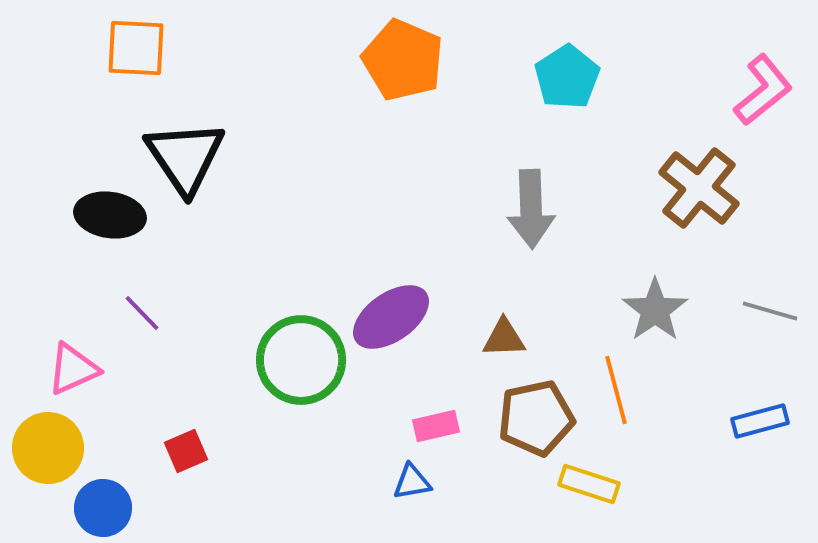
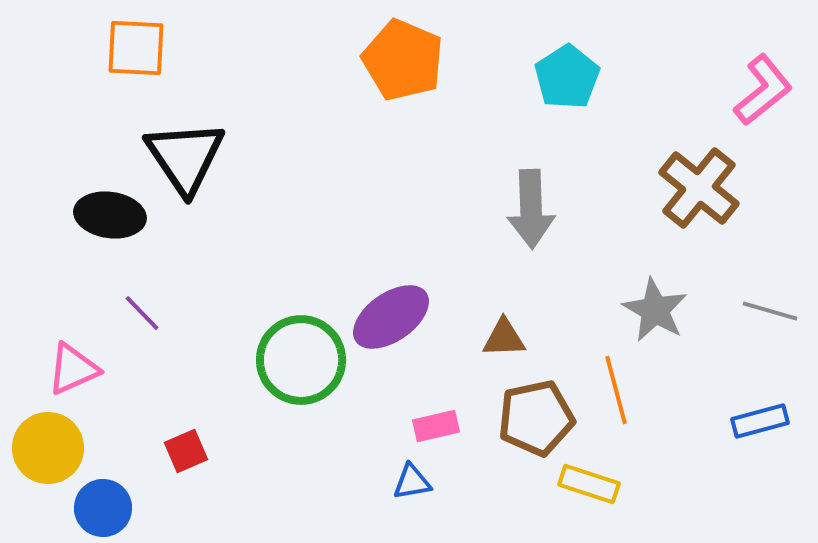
gray star: rotated 8 degrees counterclockwise
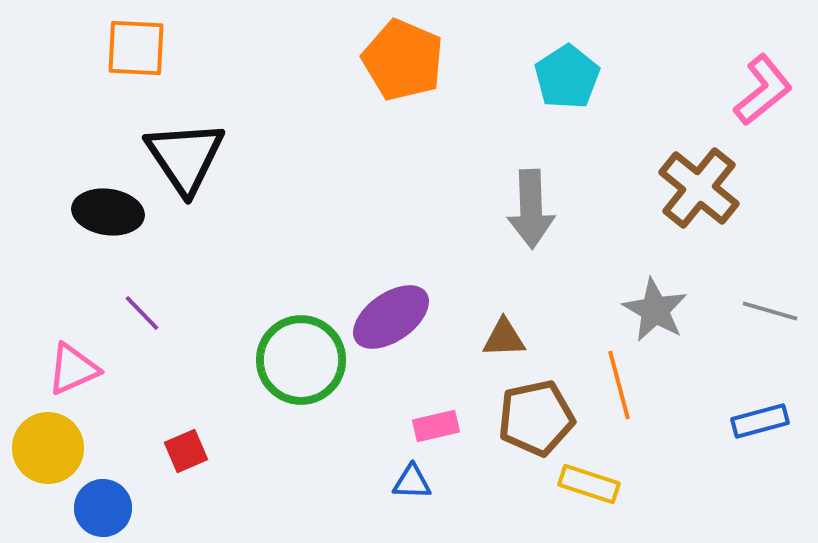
black ellipse: moved 2 px left, 3 px up
orange line: moved 3 px right, 5 px up
blue triangle: rotated 12 degrees clockwise
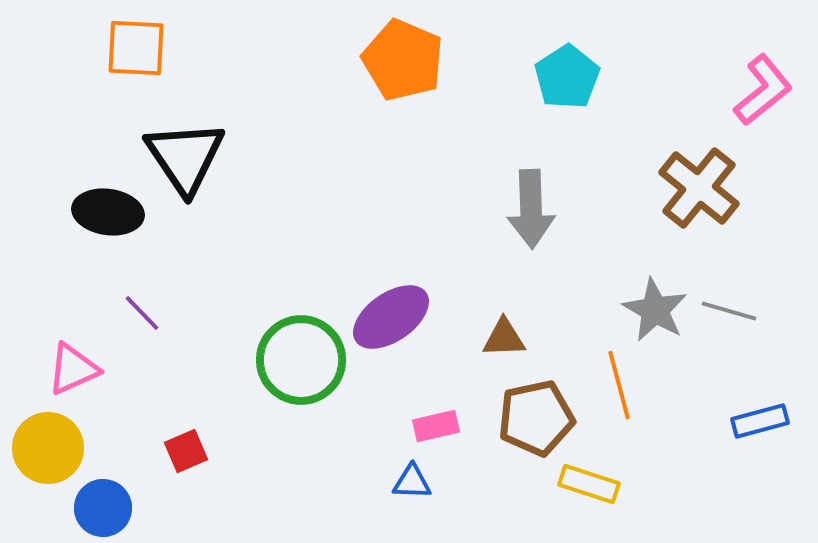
gray line: moved 41 px left
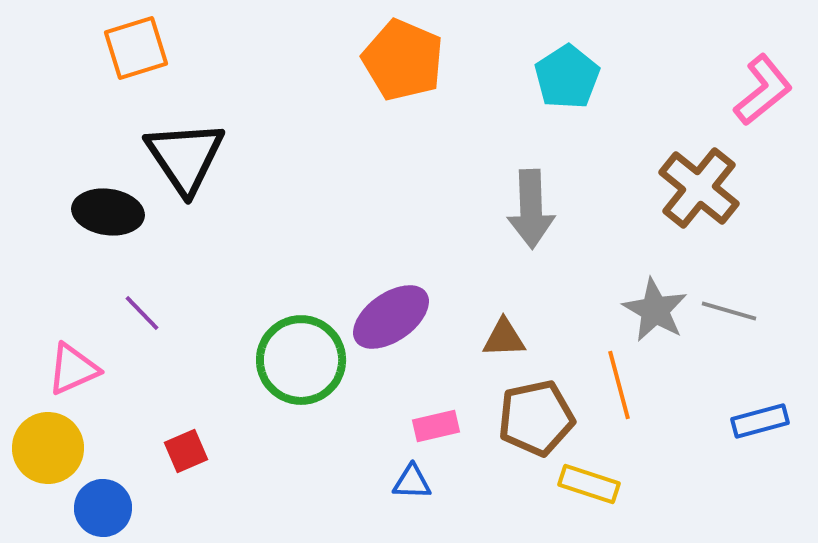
orange square: rotated 20 degrees counterclockwise
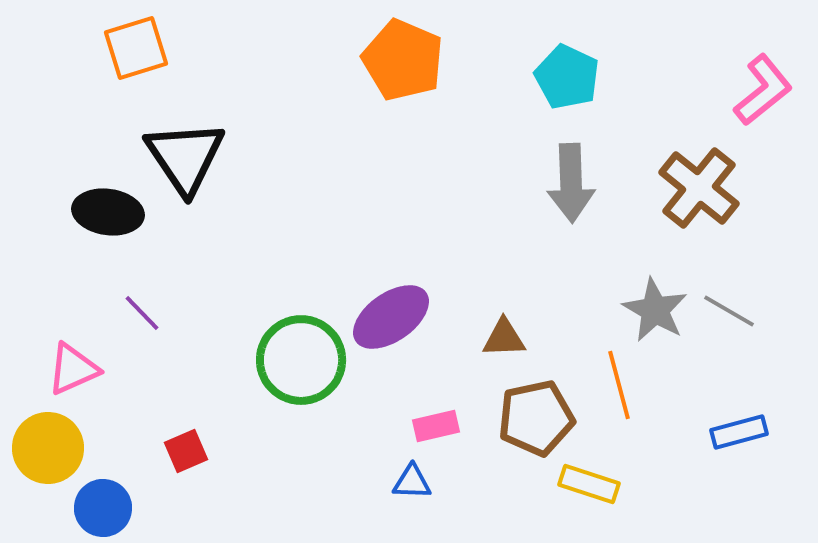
cyan pentagon: rotated 14 degrees counterclockwise
gray arrow: moved 40 px right, 26 px up
gray line: rotated 14 degrees clockwise
blue rectangle: moved 21 px left, 11 px down
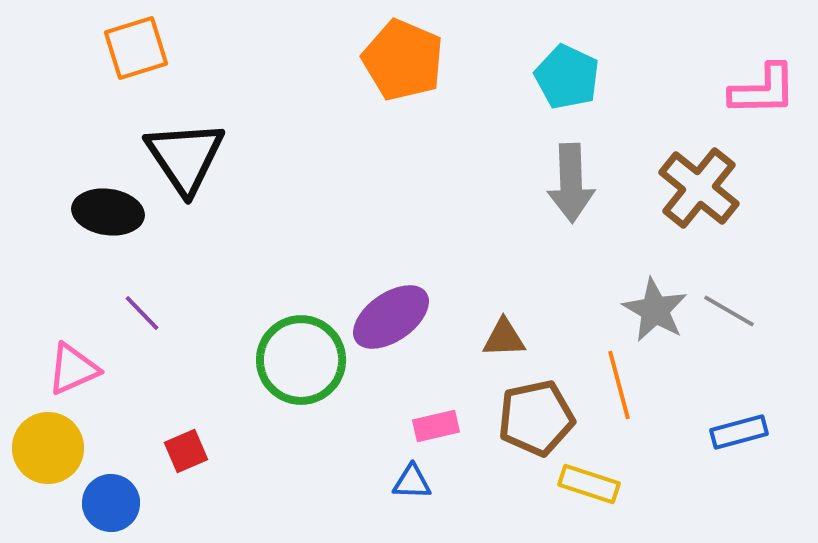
pink L-shape: rotated 38 degrees clockwise
blue circle: moved 8 px right, 5 px up
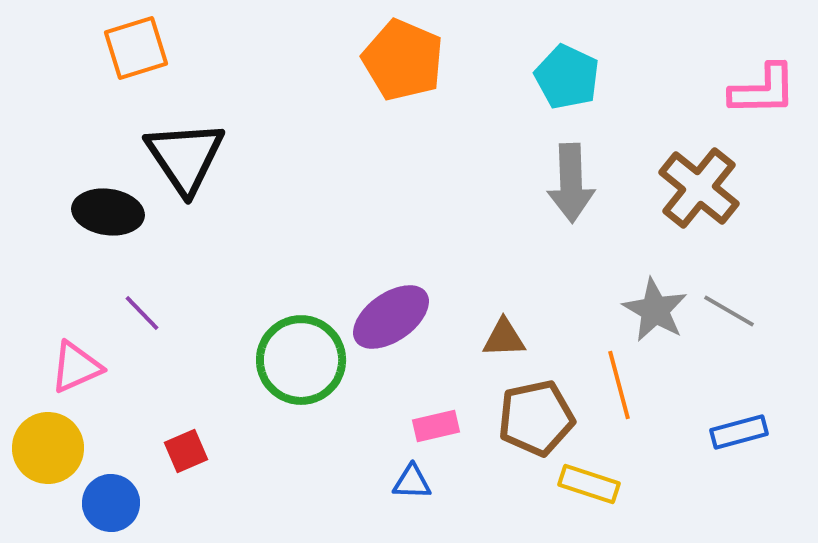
pink triangle: moved 3 px right, 2 px up
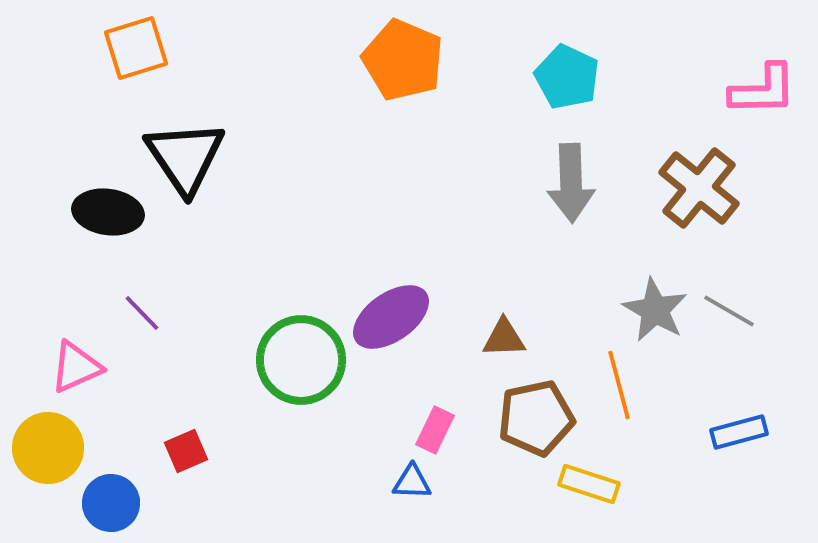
pink rectangle: moved 1 px left, 4 px down; rotated 51 degrees counterclockwise
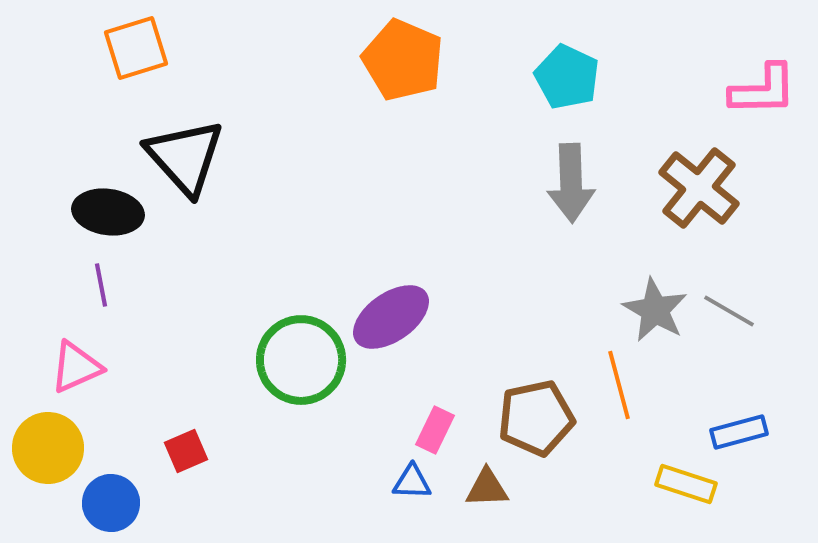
black triangle: rotated 8 degrees counterclockwise
purple line: moved 41 px left, 28 px up; rotated 33 degrees clockwise
brown triangle: moved 17 px left, 150 px down
yellow rectangle: moved 97 px right
